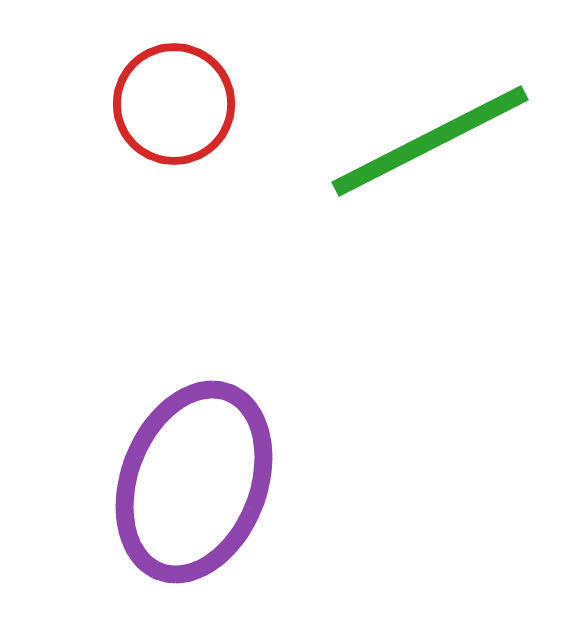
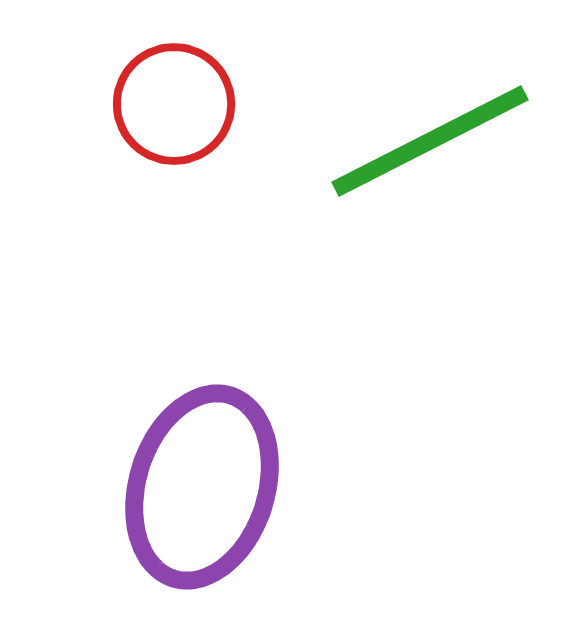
purple ellipse: moved 8 px right, 5 px down; rotated 4 degrees counterclockwise
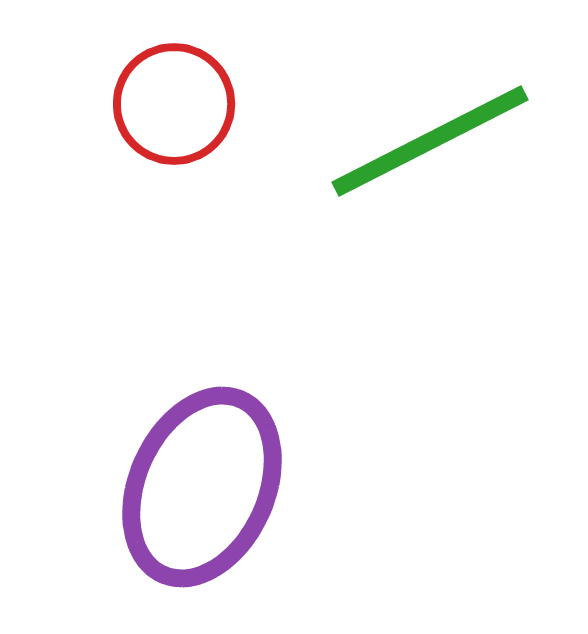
purple ellipse: rotated 7 degrees clockwise
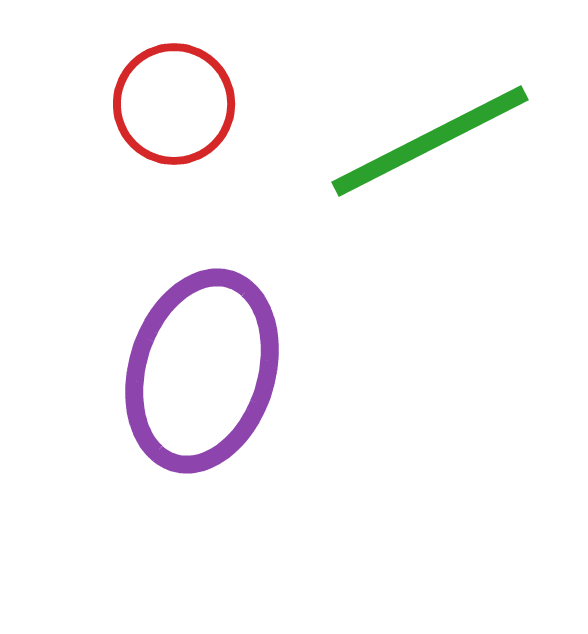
purple ellipse: moved 116 px up; rotated 7 degrees counterclockwise
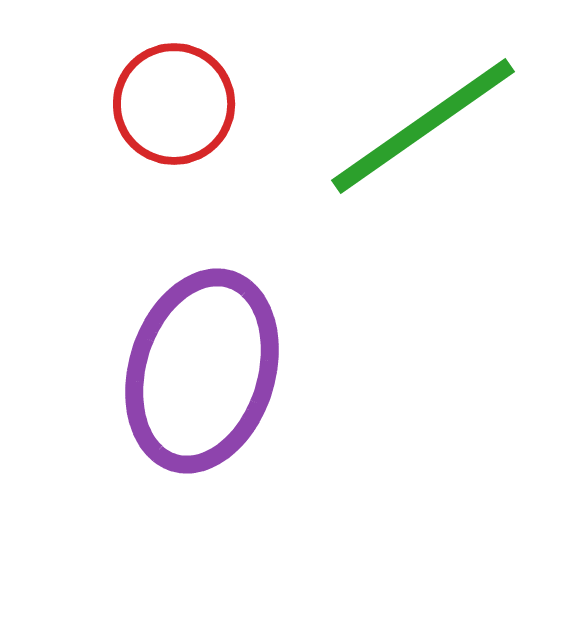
green line: moved 7 px left, 15 px up; rotated 8 degrees counterclockwise
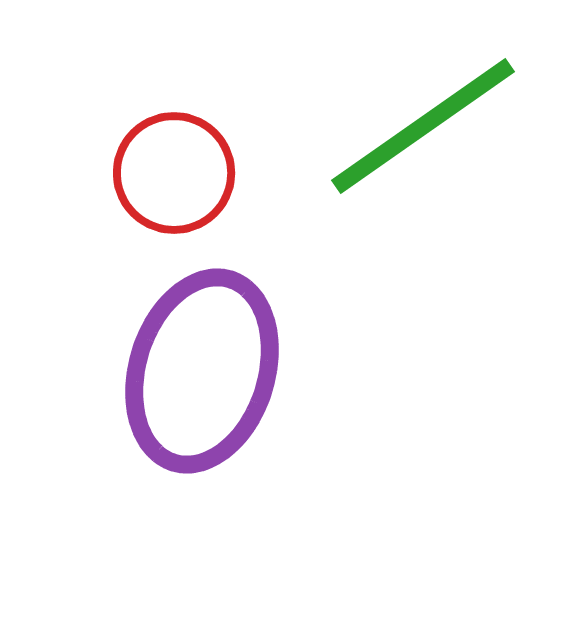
red circle: moved 69 px down
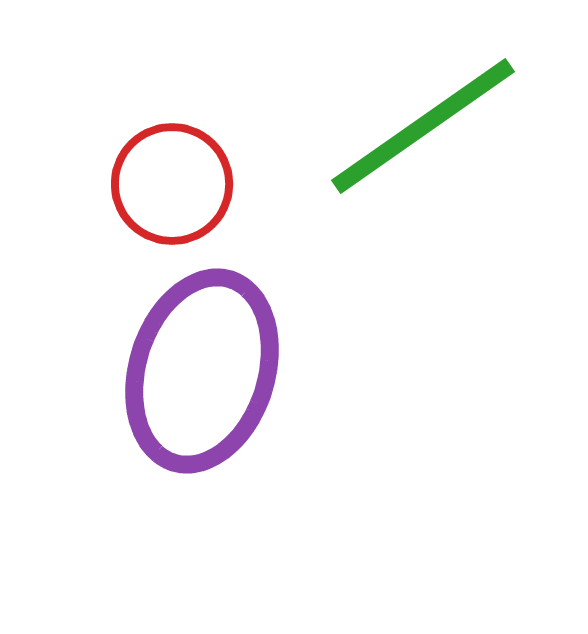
red circle: moved 2 px left, 11 px down
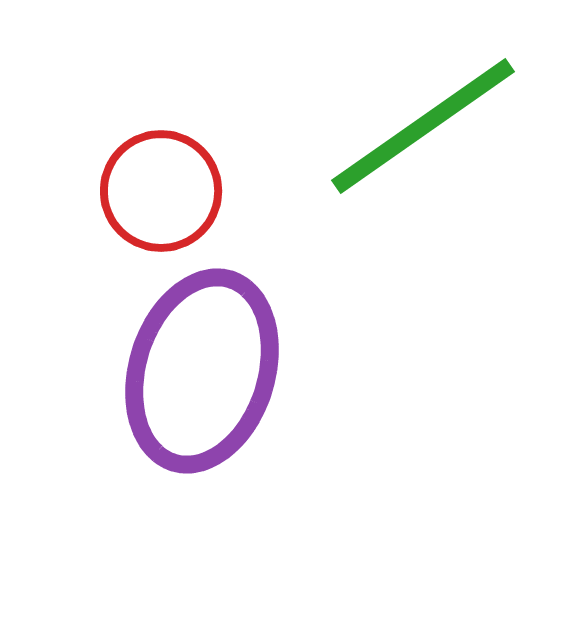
red circle: moved 11 px left, 7 px down
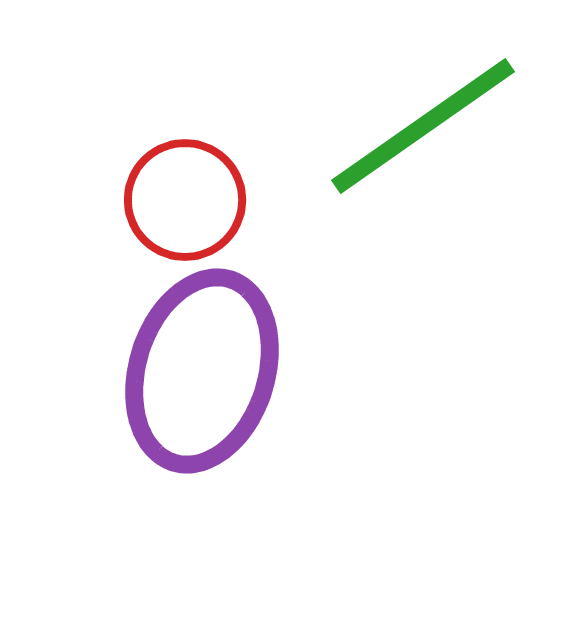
red circle: moved 24 px right, 9 px down
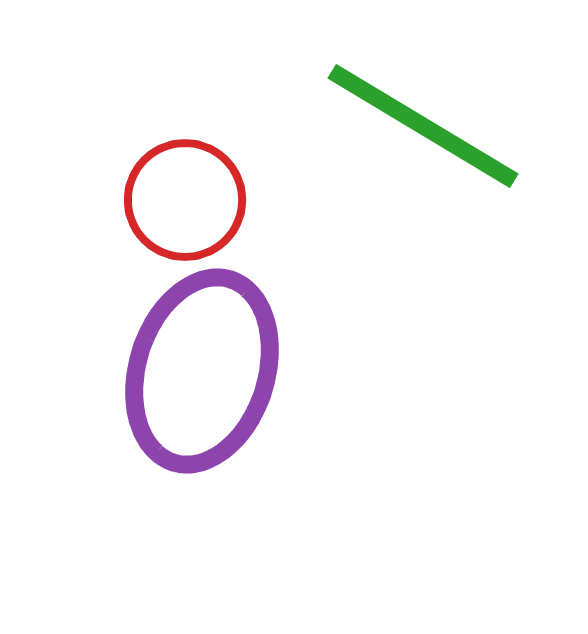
green line: rotated 66 degrees clockwise
